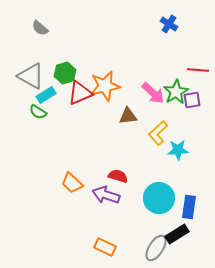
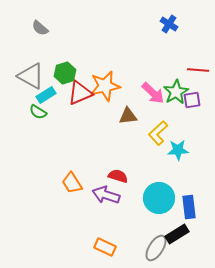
orange trapezoid: rotated 15 degrees clockwise
blue rectangle: rotated 15 degrees counterclockwise
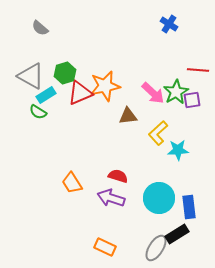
purple arrow: moved 5 px right, 3 px down
